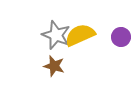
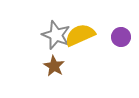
brown star: rotated 15 degrees clockwise
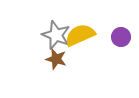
brown star: moved 2 px right, 7 px up; rotated 15 degrees counterclockwise
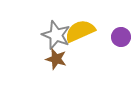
yellow semicircle: moved 4 px up
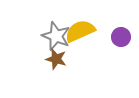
gray star: moved 1 px down
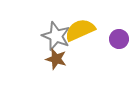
yellow semicircle: moved 1 px up
purple circle: moved 2 px left, 2 px down
